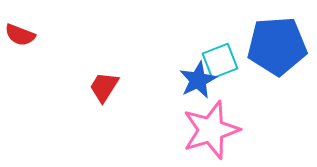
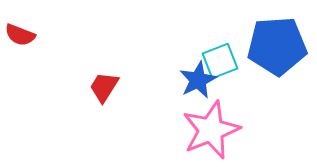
pink star: rotated 4 degrees counterclockwise
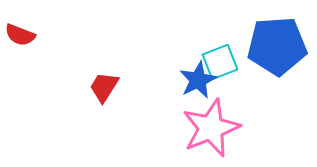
cyan square: moved 1 px down
pink star: moved 2 px up
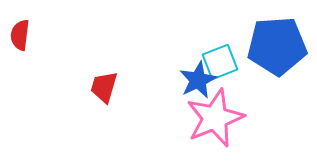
red semicircle: rotated 76 degrees clockwise
red trapezoid: rotated 16 degrees counterclockwise
pink star: moved 4 px right, 10 px up
